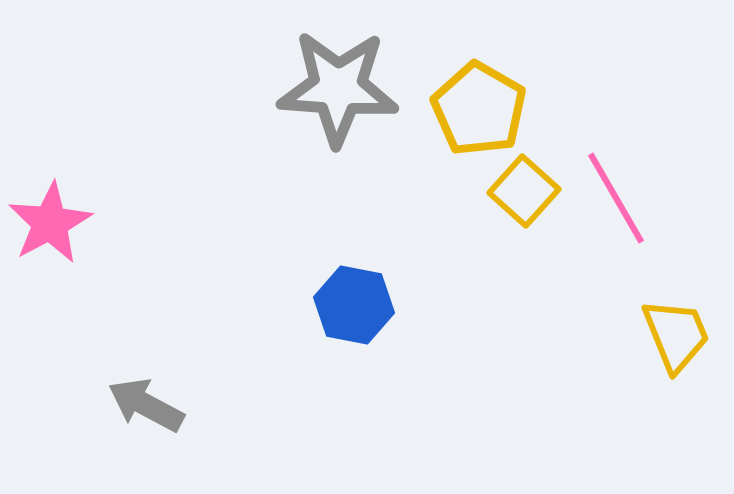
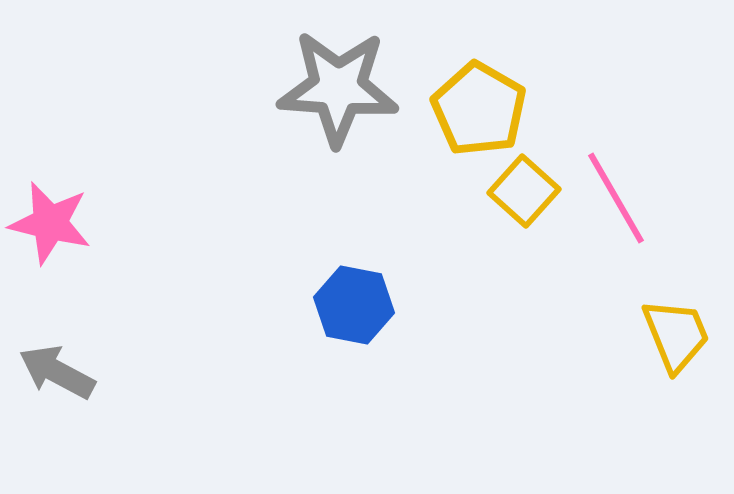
pink star: rotated 30 degrees counterclockwise
gray arrow: moved 89 px left, 33 px up
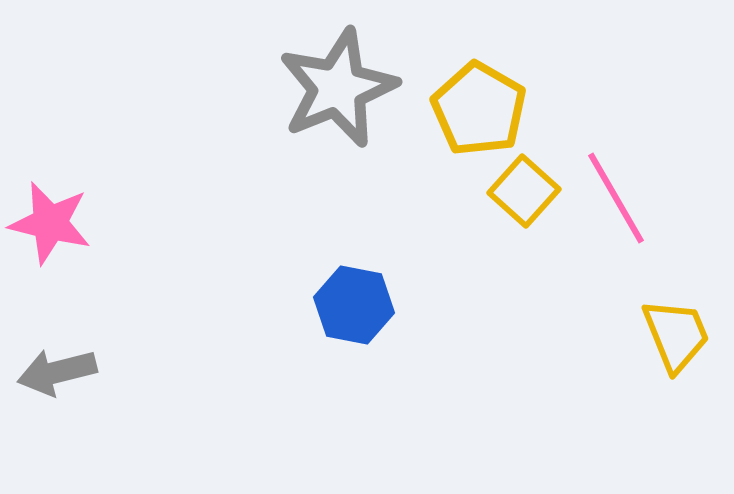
gray star: rotated 26 degrees counterclockwise
gray arrow: rotated 42 degrees counterclockwise
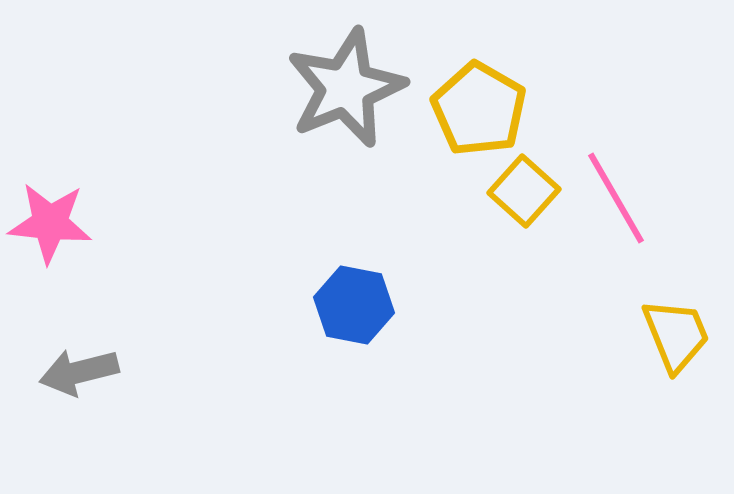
gray star: moved 8 px right
pink star: rotated 8 degrees counterclockwise
gray arrow: moved 22 px right
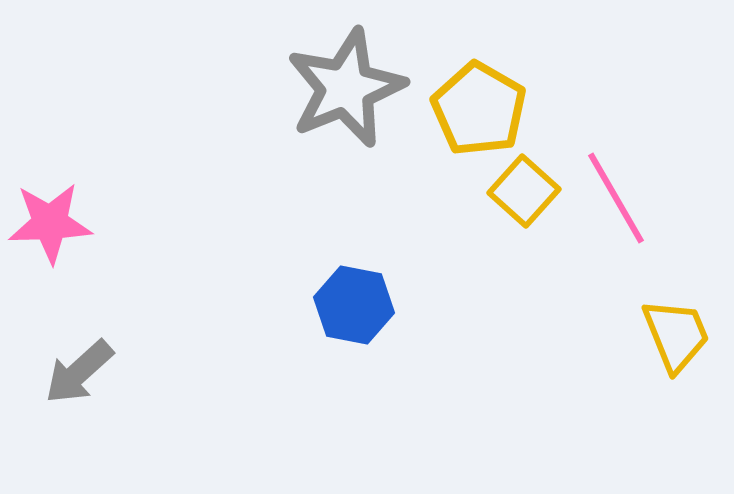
pink star: rotated 8 degrees counterclockwise
gray arrow: rotated 28 degrees counterclockwise
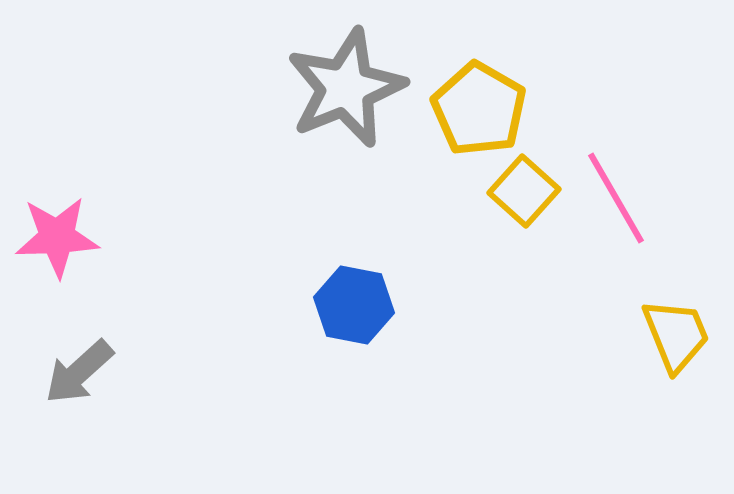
pink star: moved 7 px right, 14 px down
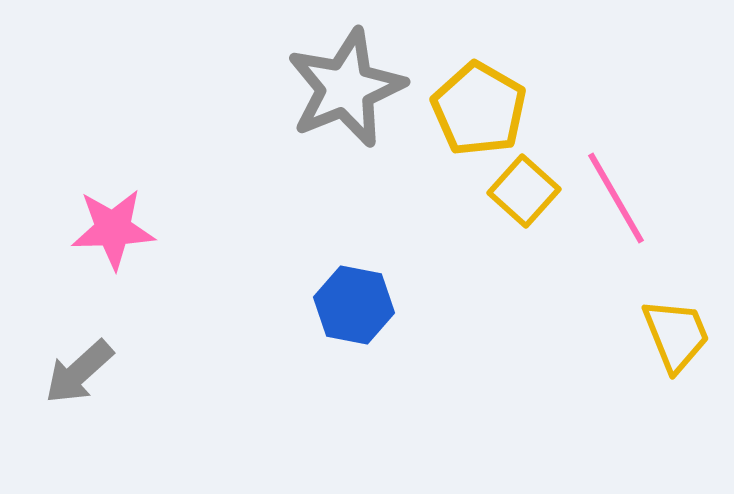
pink star: moved 56 px right, 8 px up
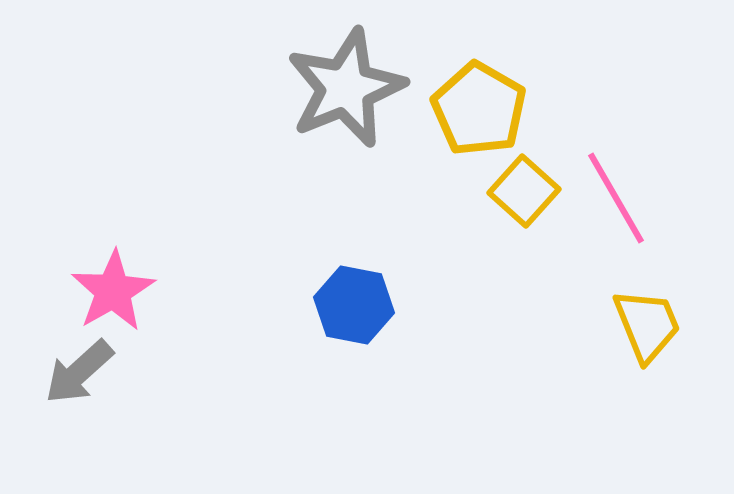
pink star: moved 62 px down; rotated 28 degrees counterclockwise
yellow trapezoid: moved 29 px left, 10 px up
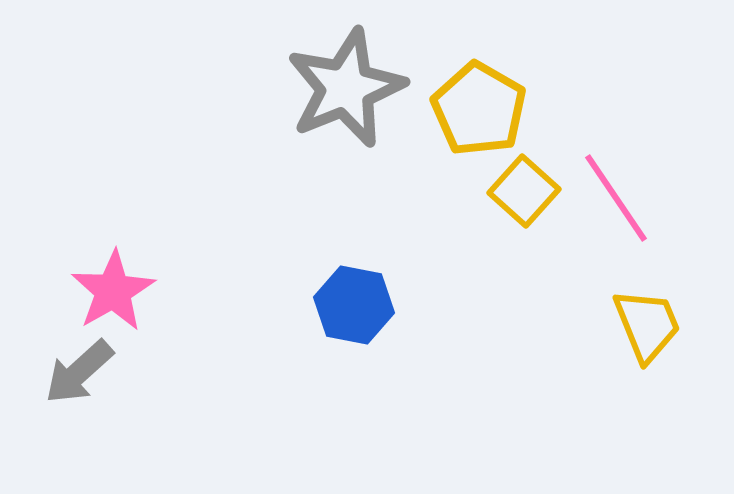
pink line: rotated 4 degrees counterclockwise
